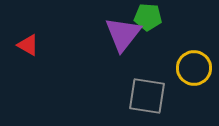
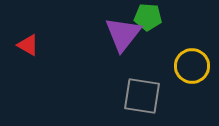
yellow circle: moved 2 px left, 2 px up
gray square: moved 5 px left
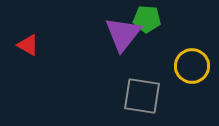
green pentagon: moved 1 px left, 2 px down
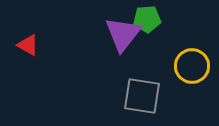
green pentagon: rotated 8 degrees counterclockwise
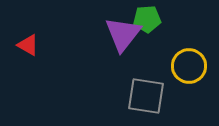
yellow circle: moved 3 px left
gray square: moved 4 px right
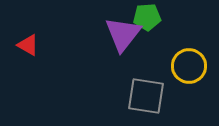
green pentagon: moved 2 px up
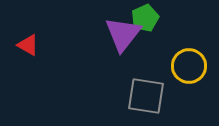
green pentagon: moved 2 px left, 1 px down; rotated 20 degrees counterclockwise
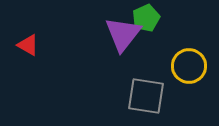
green pentagon: moved 1 px right
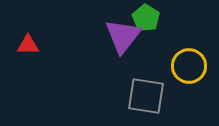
green pentagon: rotated 16 degrees counterclockwise
purple triangle: moved 2 px down
red triangle: rotated 30 degrees counterclockwise
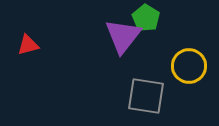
red triangle: rotated 15 degrees counterclockwise
